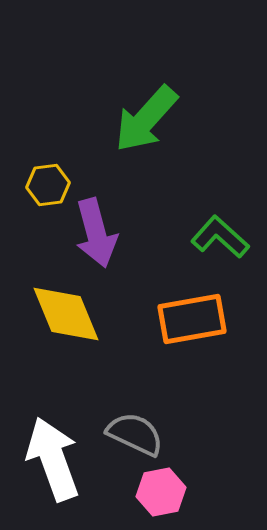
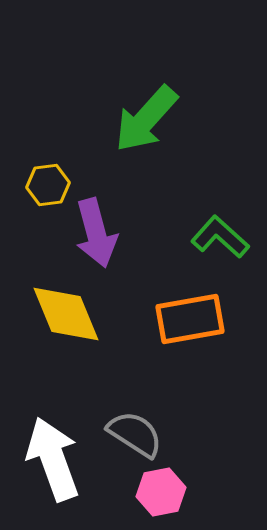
orange rectangle: moved 2 px left
gray semicircle: rotated 8 degrees clockwise
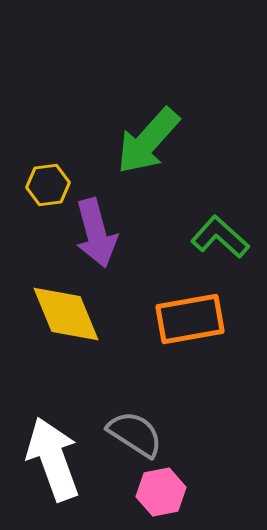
green arrow: moved 2 px right, 22 px down
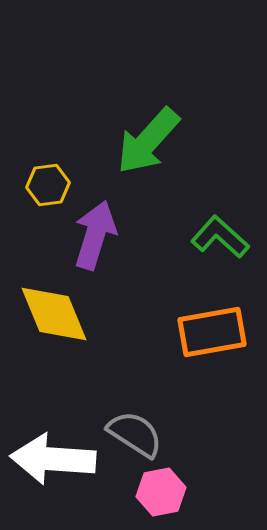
purple arrow: moved 1 px left, 2 px down; rotated 148 degrees counterclockwise
yellow diamond: moved 12 px left
orange rectangle: moved 22 px right, 13 px down
white arrow: rotated 66 degrees counterclockwise
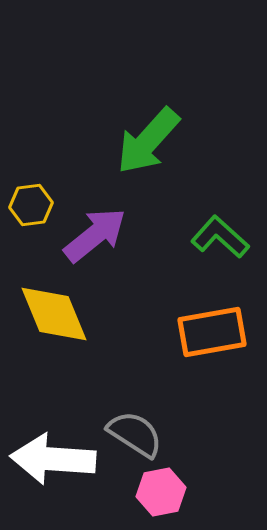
yellow hexagon: moved 17 px left, 20 px down
purple arrow: rotated 34 degrees clockwise
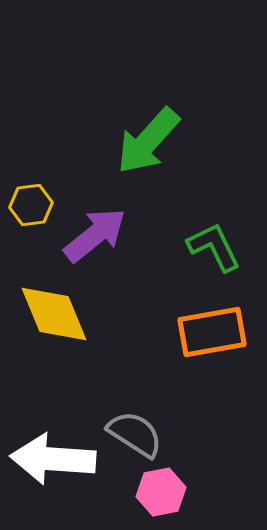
green L-shape: moved 6 px left, 10 px down; rotated 22 degrees clockwise
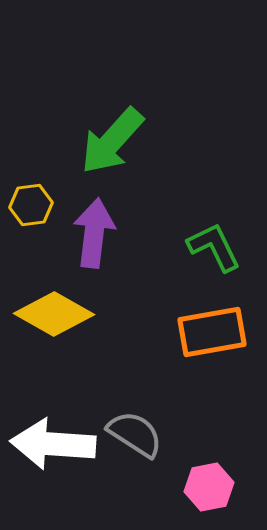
green arrow: moved 36 px left
purple arrow: moved 1 px left, 2 px up; rotated 44 degrees counterclockwise
yellow diamond: rotated 38 degrees counterclockwise
white arrow: moved 15 px up
pink hexagon: moved 48 px right, 5 px up
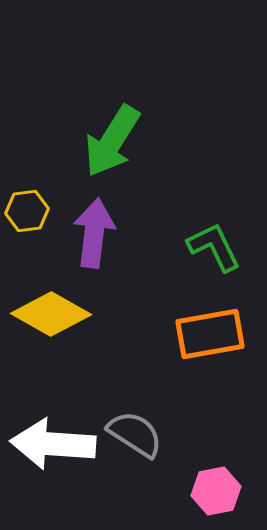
green arrow: rotated 10 degrees counterclockwise
yellow hexagon: moved 4 px left, 6 px down
yellow diamond: moved 3 px left
orange rectangle: moved 2 px left, 2 px down
pink hexagon: moved 7 px right, 4 px down
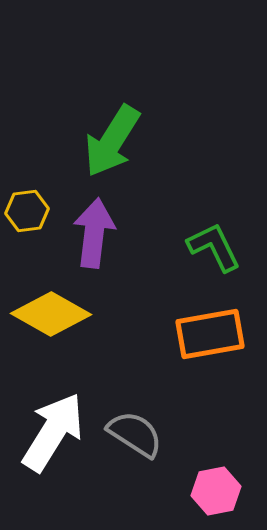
white arrow: moved 12 px up; rotated 118 degrees clockwise
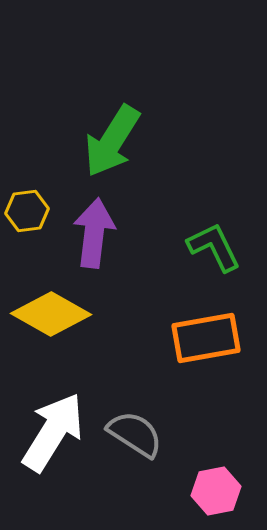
orange rectangle: moved 4 px left, 4 px down
